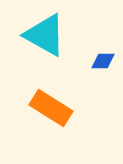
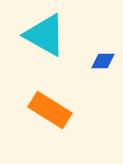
orange rectangle: moved 1 px left, 2 px down
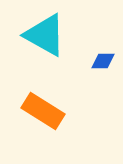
orange rectangle: moved 7 px left, 1 px down
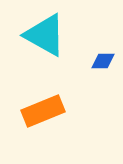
orange rectangle: rotated 54 degrees counterclockwise
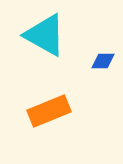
orange rectangle: moved 6 px right
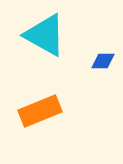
orange rectangle: moved 9 px left
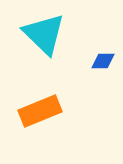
cyan triangle: moved 1 px left, 1 px up; rotated 15 degrees clockwise
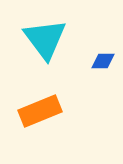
cyan triangle: moved 1 px right, 5 px down; rotated 9 degrees clockwise
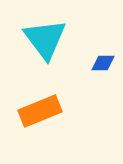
blue diamond: moved 2 px down
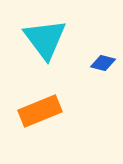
blue diamond: rotated 15 degrees clockwise
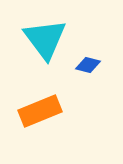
blue diamond: moved 15 px left, 2 px down
